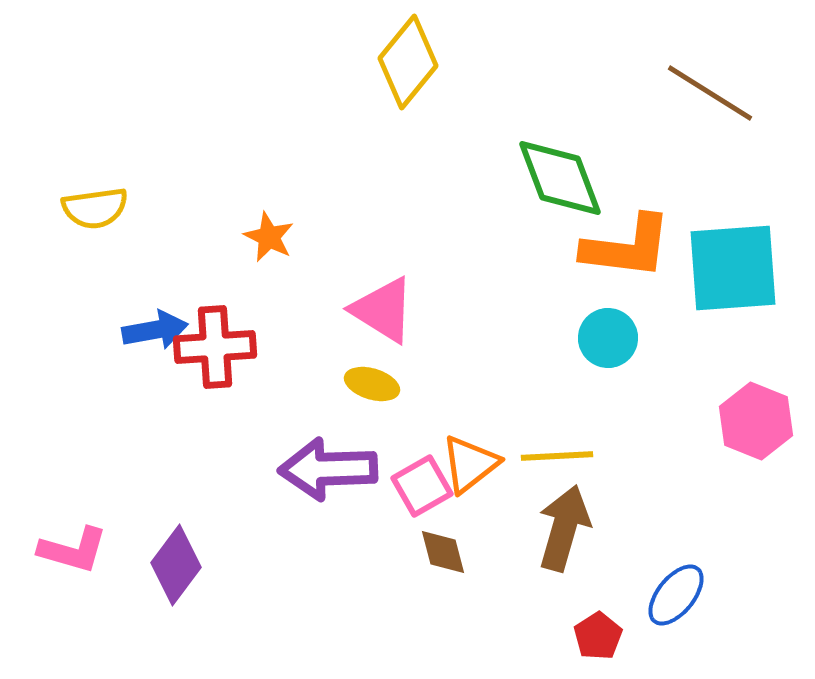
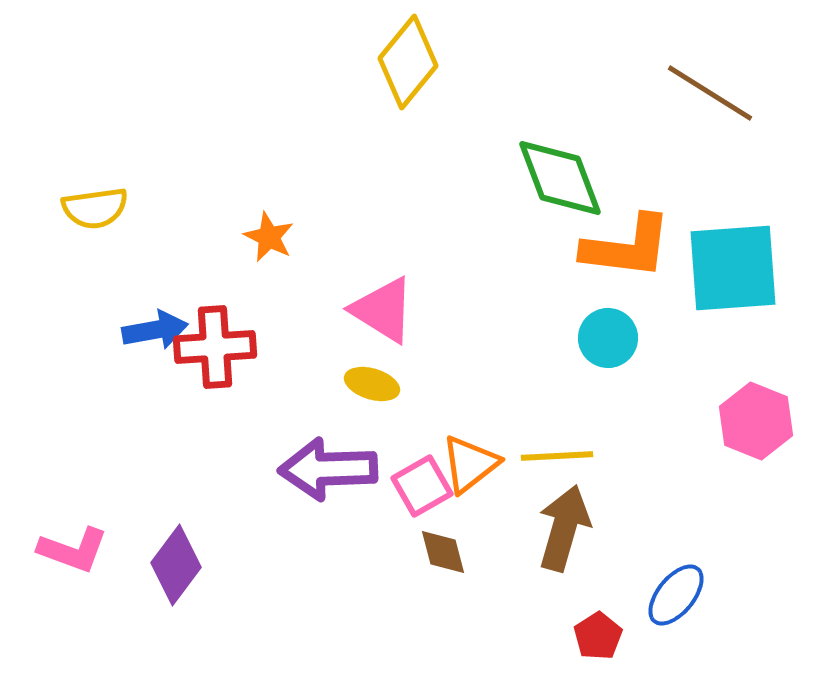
pink L-shape: rotated 4 degrees clockwise
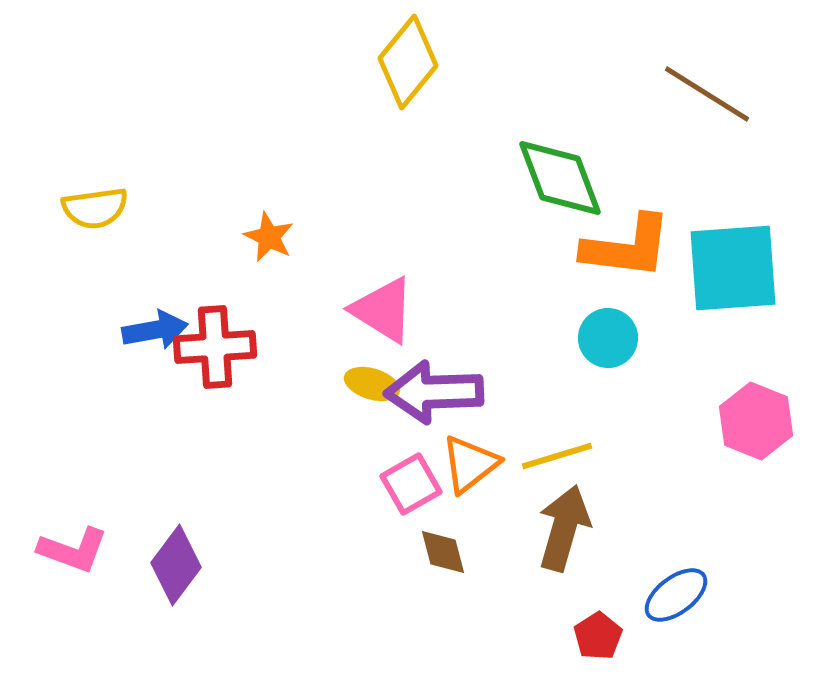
brown line: moved 3 px left, 1 px down
yellow line: rotated 14 degrees counterclockwise
purple arrow: moved 106 px right, 77 px up
pink square: moved 11 px left, 2 px up
blue ellipse: rotated 14 degrees clockwise
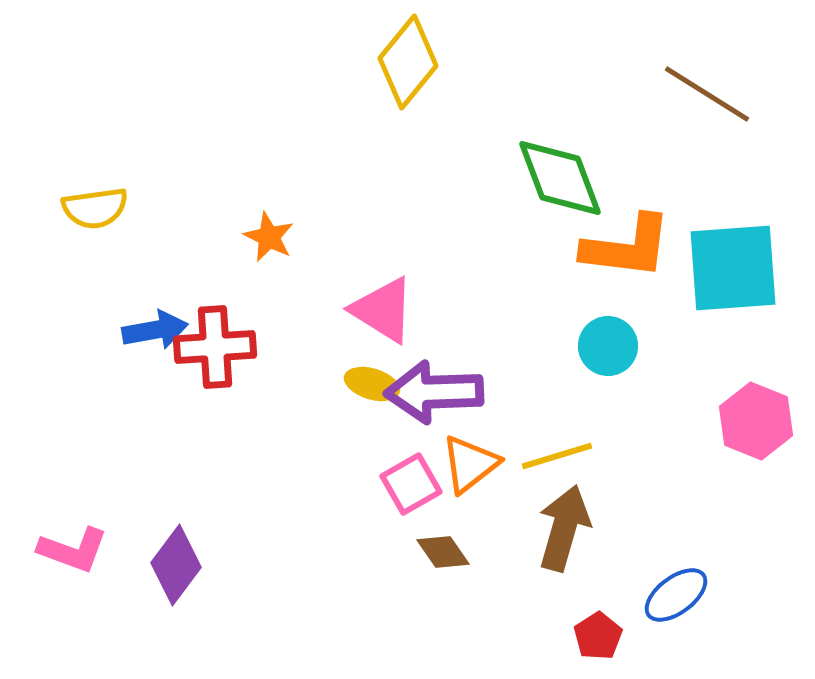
cyan circle: moved 8 px down
brown diamond: rotated 20 degrees counterclockwise
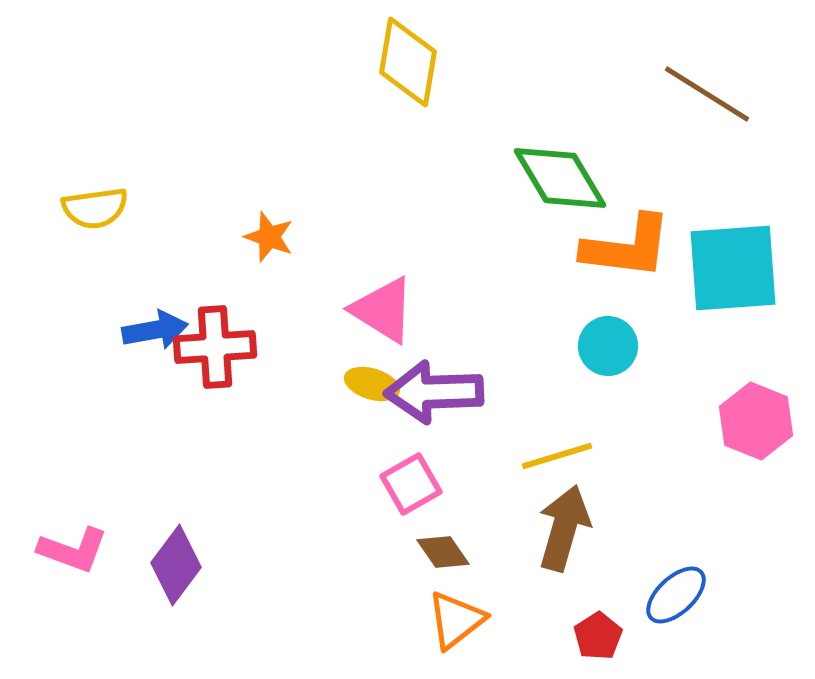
yellow diamond: rotated 30 degrees counterclockwise
green diamond: rotated 10 degrees counterclockwise
orange star: rotated 6 degrees counterclockwise
orange triangle: moved 14 px left, 156 px down
blue ellipse: rotated 6 degrees counterclockwise
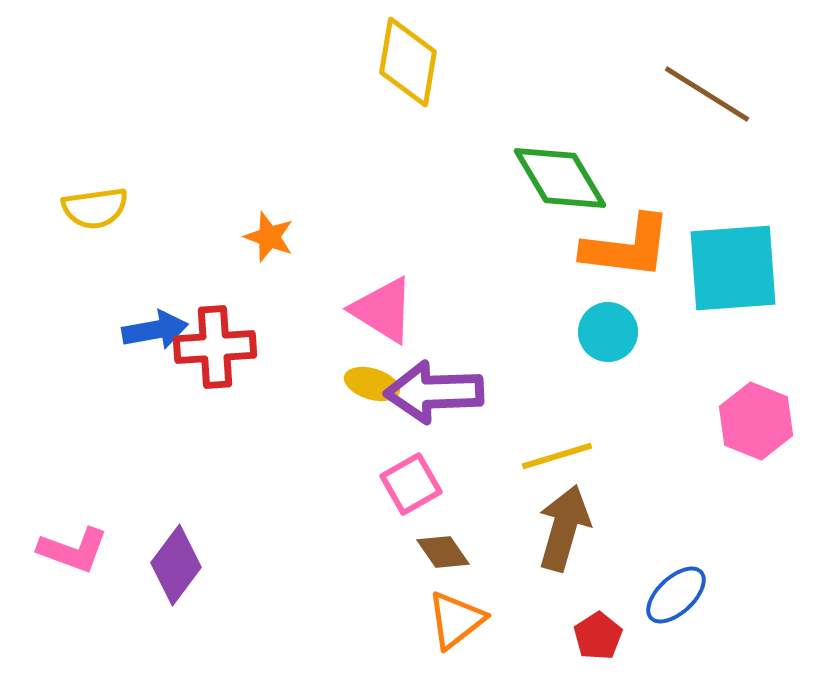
cyan circle: moved 14 px up
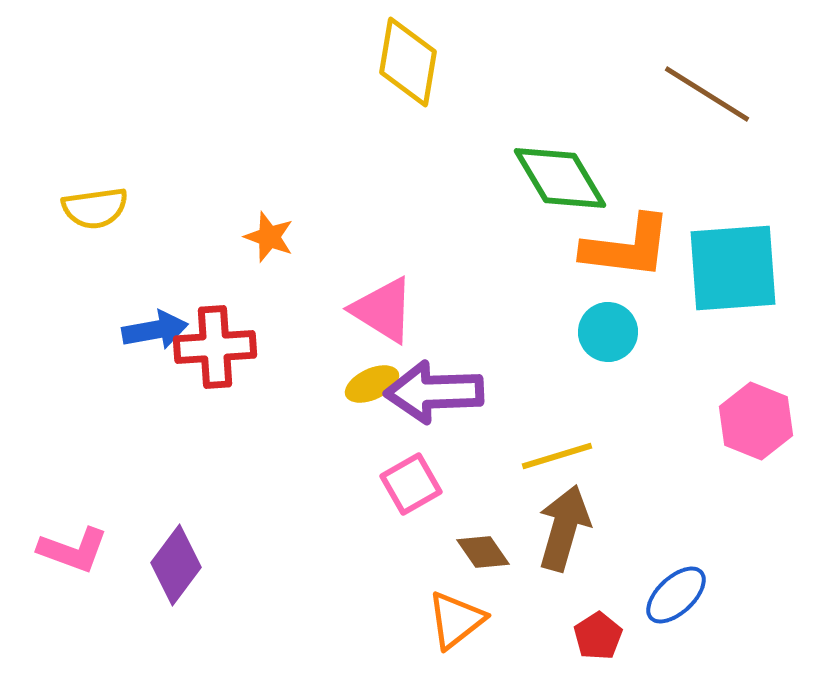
yellow ellipse: rotated 42 degrees counterclockwise
brown diamond: moved 40 px right
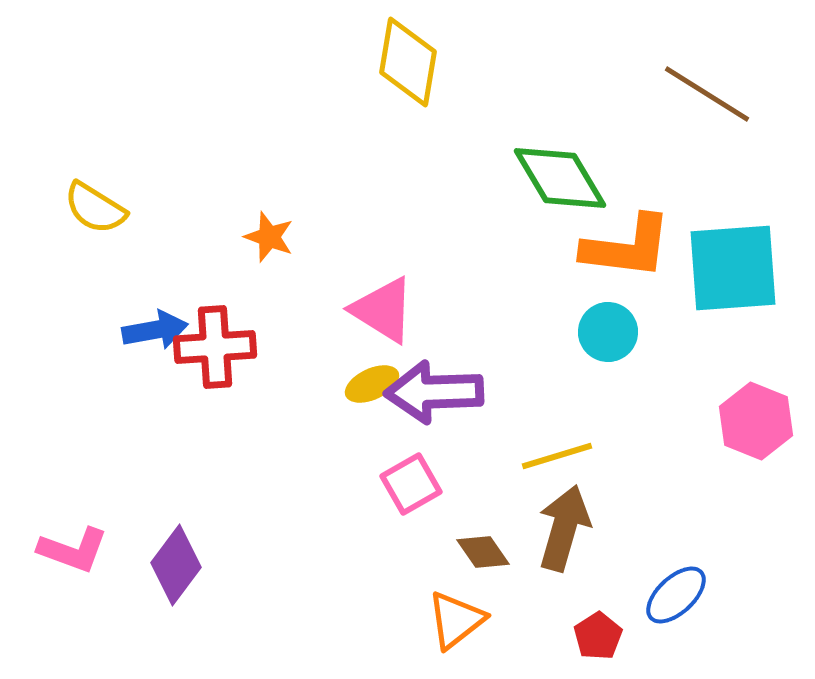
yellow semicircle: rotated 40 degrees clockwise
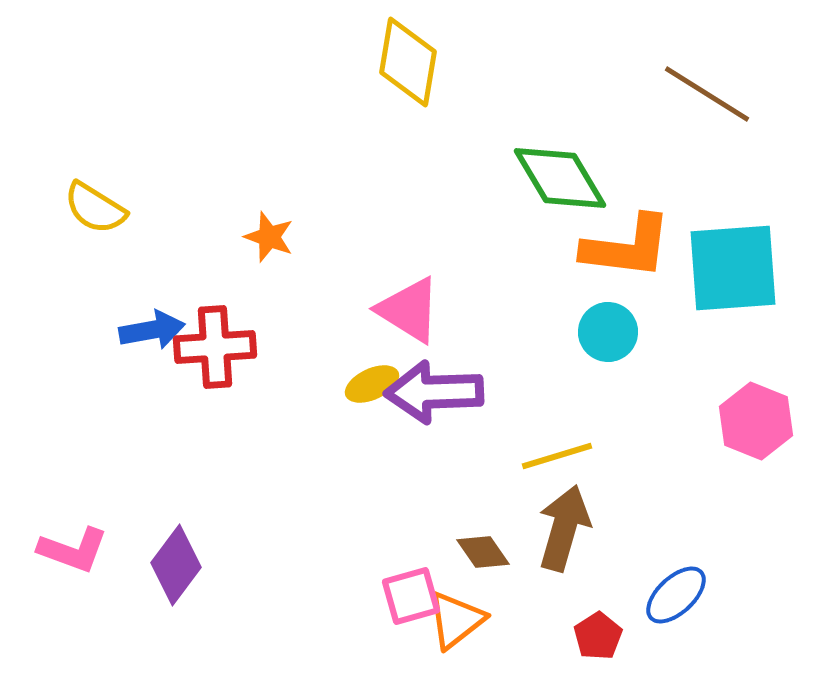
pink triangle: moved 26 px right
blue arrow: moved 3 px left
pink square: moved 112 px down; rotated 14 degrees clockwise
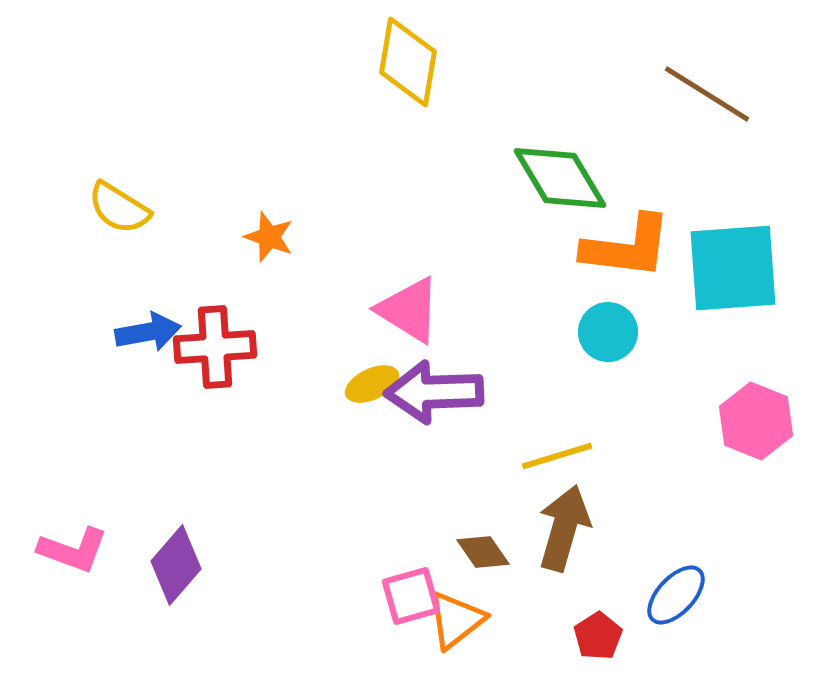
yellow semicircle: moved 24 px right
blue arrow: moved 4 px left, 2 px down
purple diamond: rotated 4 degrees clockwise
blue ellipse: rotated 4 degrees counterclockwise
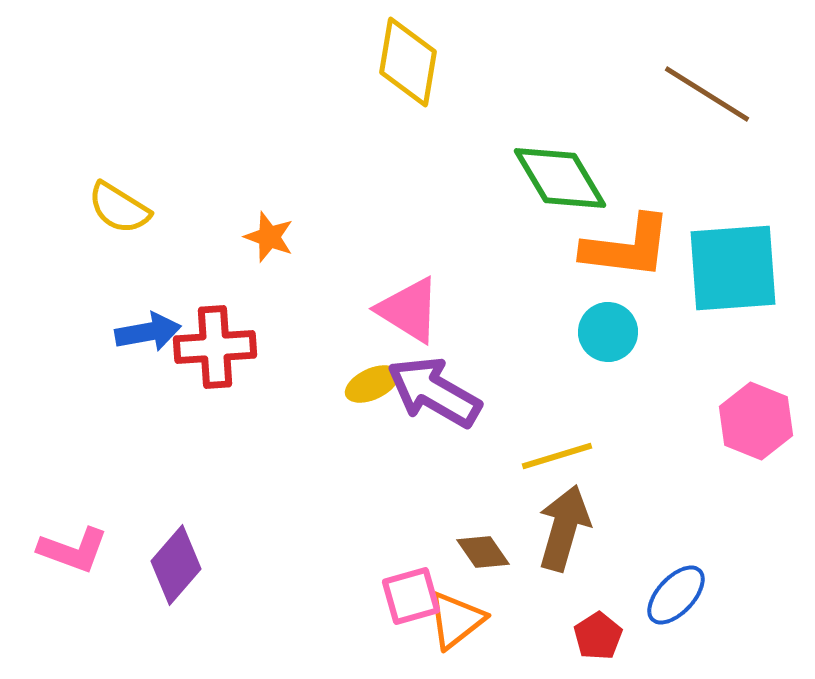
purple arrow: rotated 32 degrees clockwise
